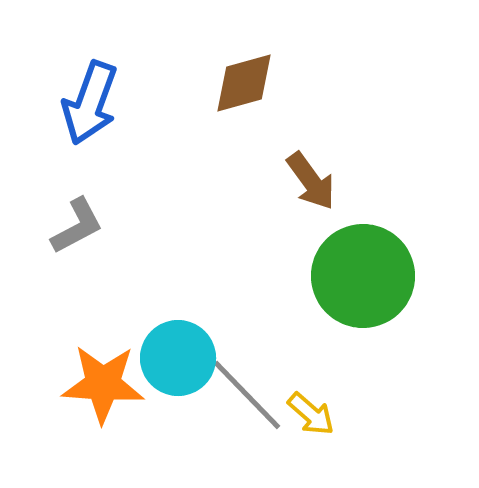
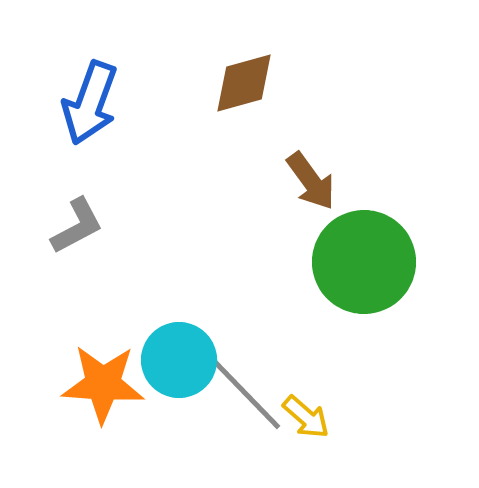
green circle: moved 1 px right, 14 px up
cyan circle: moved 1 px right, 2 px down
yellow arrow: moved 5 px left, 3 px down
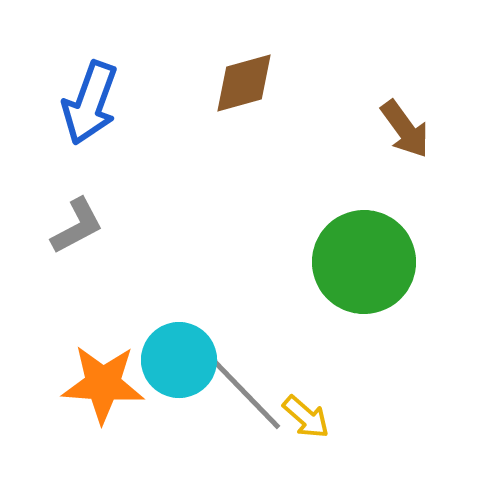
brown arrow: moved 94 px right, 52 px up
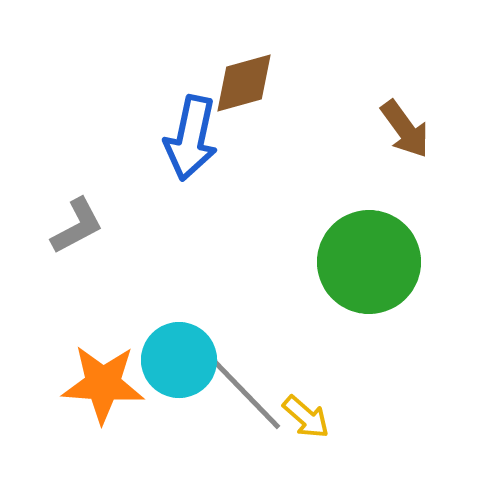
blue arrow: moved 101 px right, 35 px down; rotated 8 degrees counterclockwise
green circle: moved 5 px right
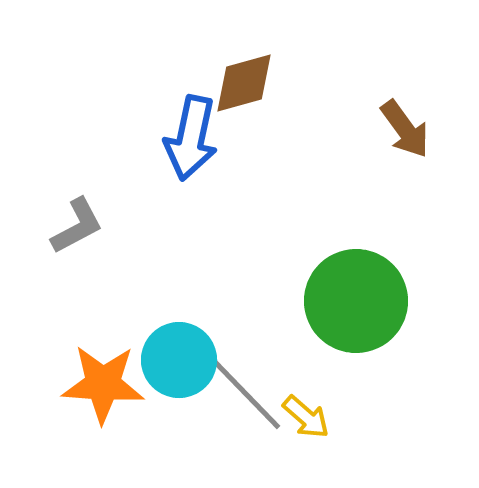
green circle: moved 13 px left, 39 px down
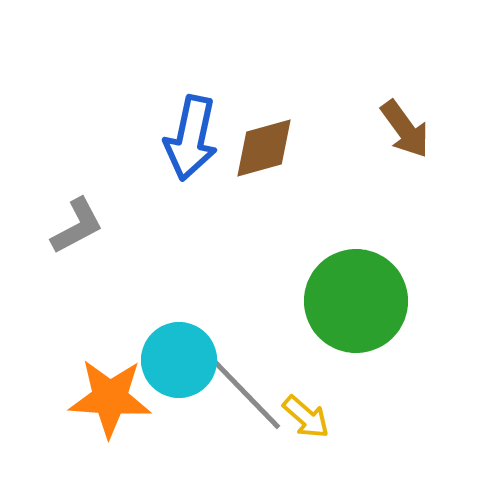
brown diamond: moved 20 px right, 65 px down
orange star: moved 7 px right, 14 px down
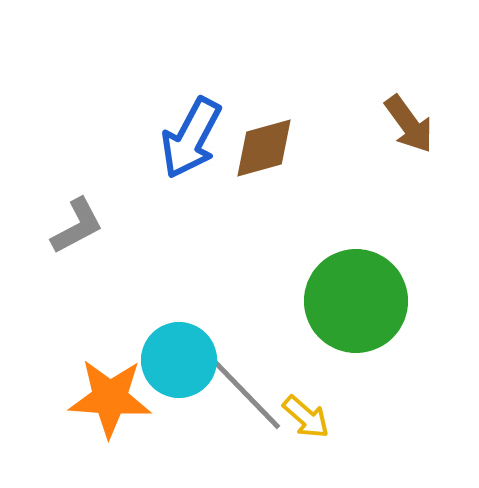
brown arrow: moved 4 px right, 5 px up
blue arrow: rotated 16 degrees clockwise
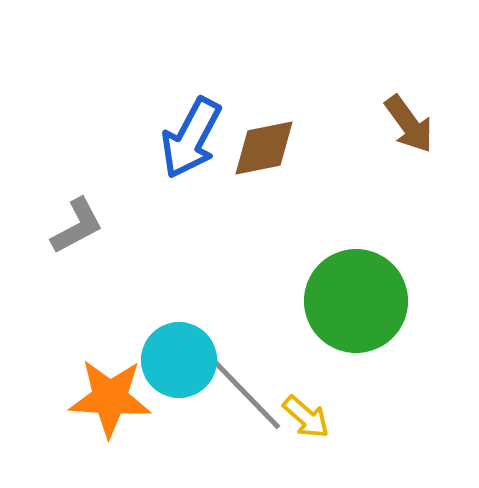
brown diamond: rotated 4 degrees clockwise
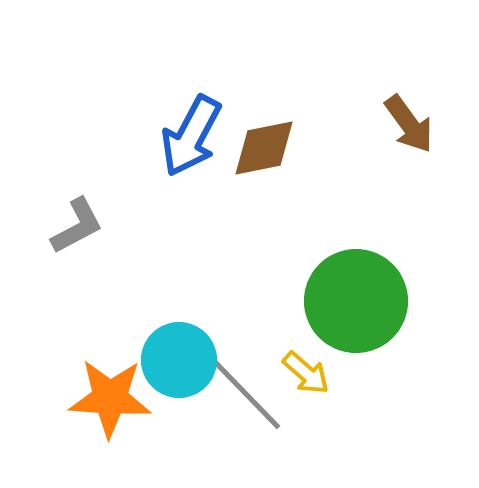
blue arrow: moved 2 px up
yellow arrow: moved 44 px up
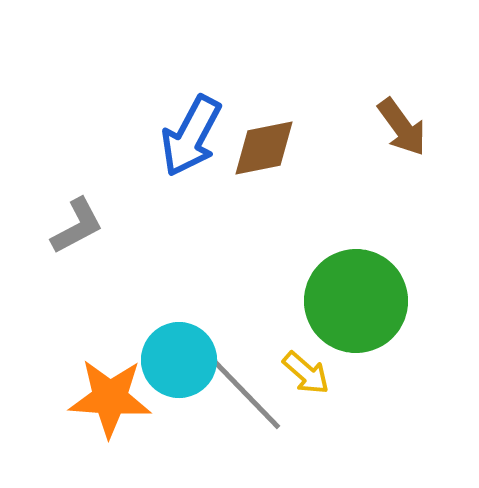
brown arrow: moved 7 px left, 3 px down
